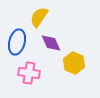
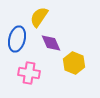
blue ellipse: moved 3 px up
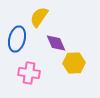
purple diamond: moved 5 px right
yellow hexagon: rotated 25 degrees counterclockwise
